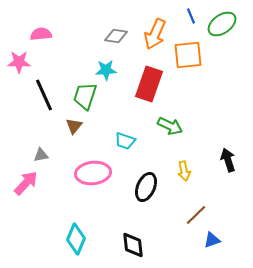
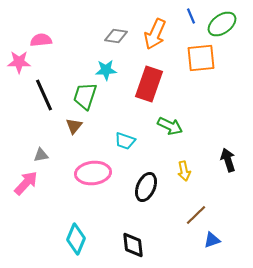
pink semicircle: moved 6 px down
orange square: moved 13 px right, 3 px down
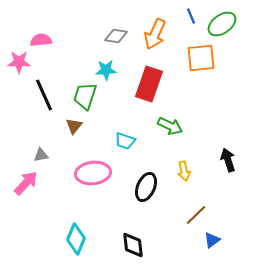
blue triangle: rotated 18 degrees counterclockwise
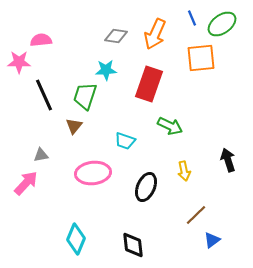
blue line: moved 1 px right, 2 px down
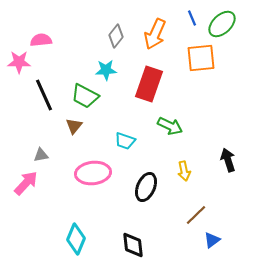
green ellipse: rotated 8 degrees counterclockwise
gray diamond: rotated 60 degrees counterclockwise
green trapezoid: rotated 80 degrees counterclockwise
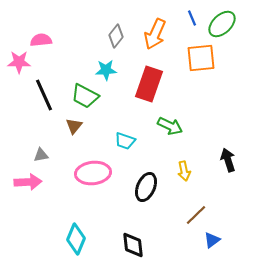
pink arrow: moved 2 px right, 1 px up; rotated 44 degrees clockwise
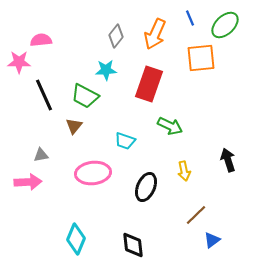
blue line: moved 2 px left
green ellipse: moved 3 px right, 1 px down
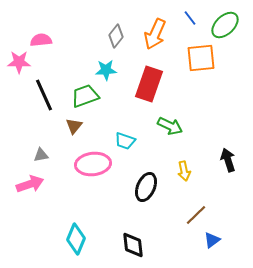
blue line: rotated 14 degrees counterclockwise
green trapezoid: rotated 132 degrees clockwise
pink ellipse: moved 9 px up
pink arrow: moved 2 px right, 2 px down; rotated 16 degrees counterclockwise
